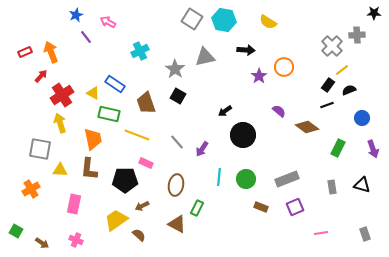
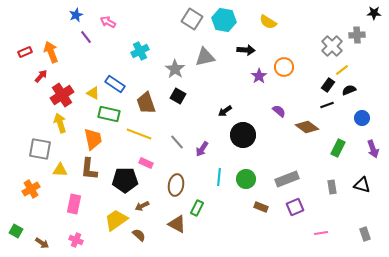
yellow line at (137, 135): moved 2 px right, 1 px up
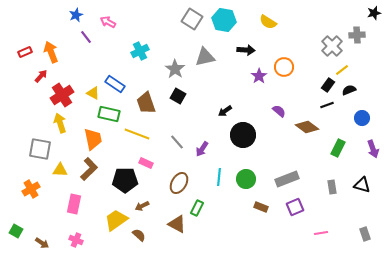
black star at (374, 13): rotated 16 degrees counterclockwise
yellow line at (139, 134): moved 2 px left
brown L-shape at (89, 169): rotated 140 degrees counterclockwise
brown ellipse at (176, 185): moved 3 px right, 2 px up; rotated 20 degrees clockwise
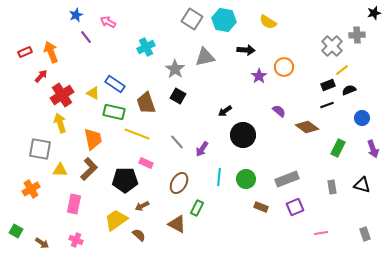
cyan cross at (140, 51): moved 6 px right, 4 px up
black rectangle at (328, 85): rotated 32 degrees clockwise
green rectangle at (109, 114): moved 5 px right, 2 px up
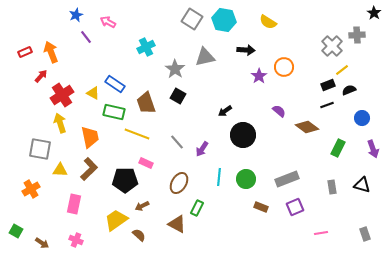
black star at (374, 13): rotated 24 degrees counterclockwise
orange trapezoid at (93, 139): moved 3 px left, 2 px up
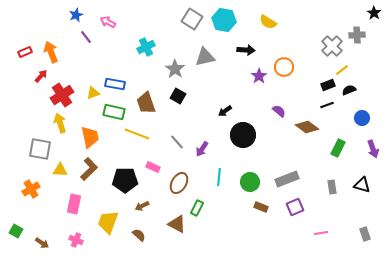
blue rectangle at (115, 84): rotated 24 degrees counterclockwise
yellow triangle at (93, 93): rotated 48 degrees counterclockwise
pink rectangle at (146, 163): moved 7 px right, 4 px down
green circle at (246, 179): moved 4 px right, 3 px down
yellow trapezoid at (116, 220): moved 8 px left, 2 px down; rotated 35 degrees counterclockwise
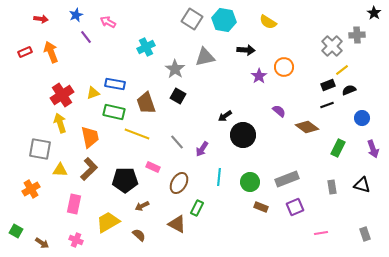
red arrow at (41, 76): moved 57 px up; rotated 56 degrees clockwise
black arrow at (225, 111): moved 5 px down
yellow trapezoid at (108, 222): rotated 40 degrees clockwise
